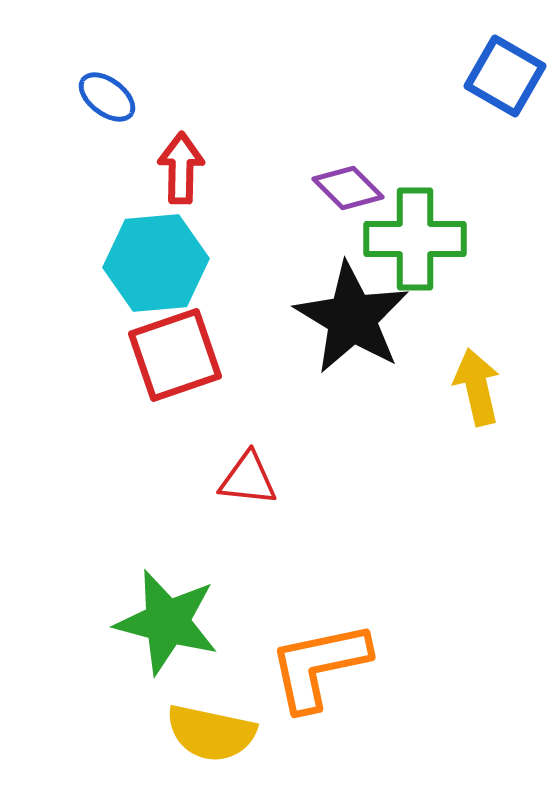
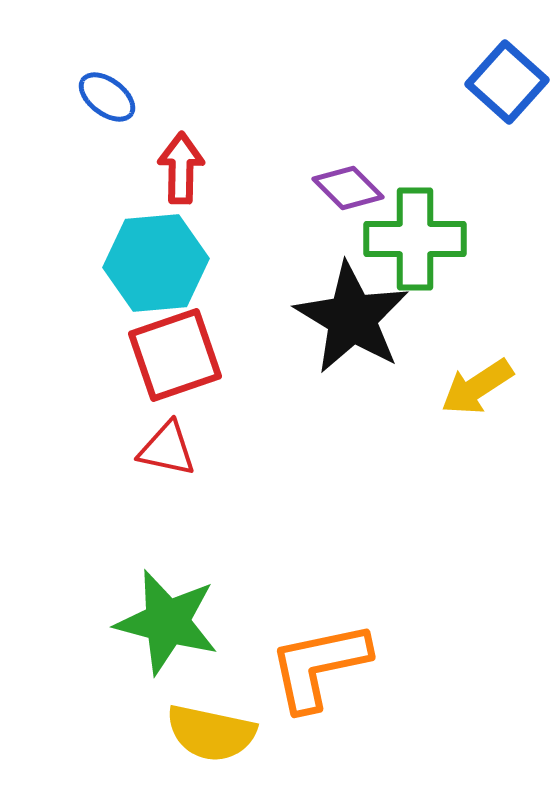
blue square: moved 2 px right, 6 px down; rotated 12 degrees clockwise
yellow arrow: rotated 110 degrees counterclockwise
red triangle: moved 81 px left, 30 px up; rotated 6 degrees clockwise
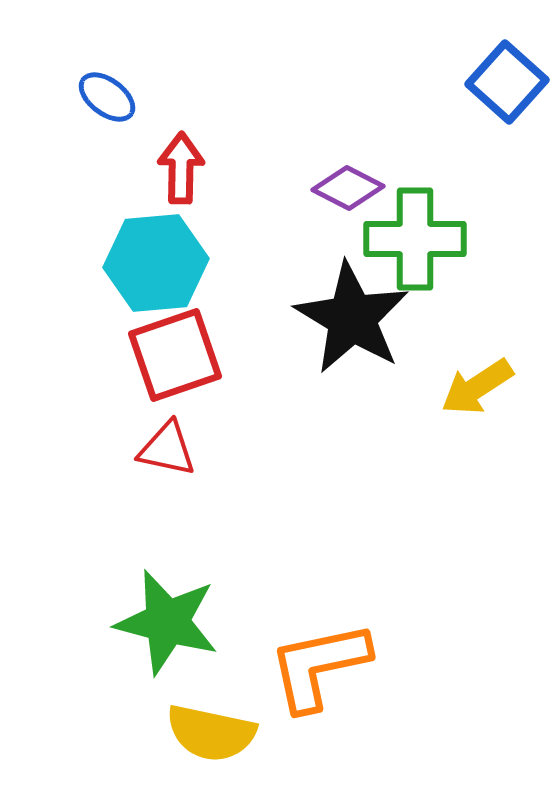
purple diamond: rotated 18 degrees counterclockwise
